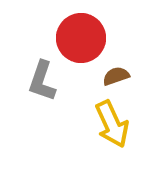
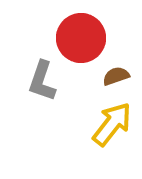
yellow arrow: rotated 117 degrees counterclockwise
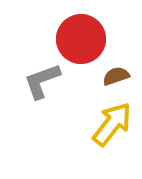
red circle: moved 1 px down
gray L-shape: rotated 51 degrees clockwise
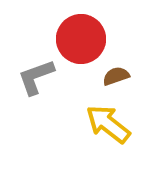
gray L-shape: moved 6 px left, 4 px up
yellow arrow: moved 4 px left; rotated 90 degrees counterclockwise
